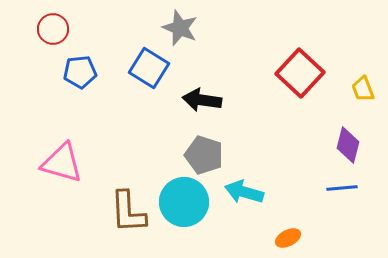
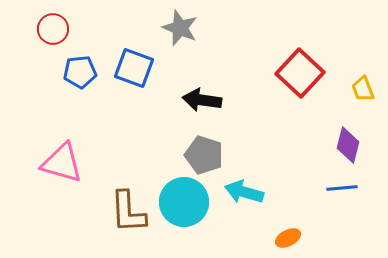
blue square: moved 15 px left; rotated 12 degrees counterclockwise
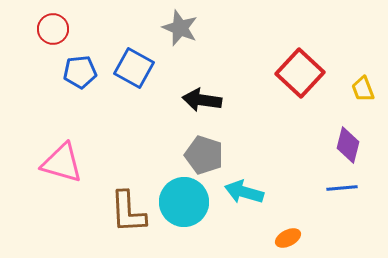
blue square: rotated 9 degrees clockwise
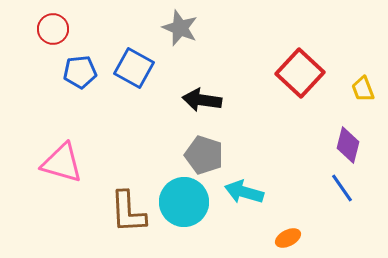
blue line: rotated 60 degrees clockwise
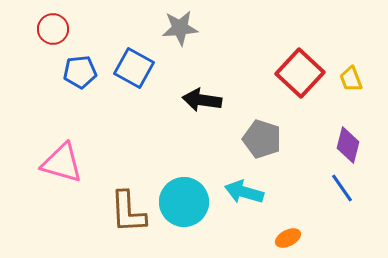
gray star: rotated 27 degrees counterclockwise
yellow trapezoid: moved 12 px left, 10 px up
gray pentagon: moved 58 px right, 16 px up
